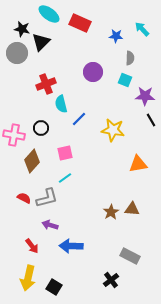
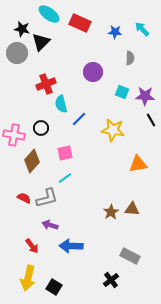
blue star: moved 1 px left, 4 px up
cyan square: moved 3 px left, 12 px down
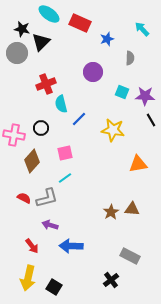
blue star: moved 8 px left, 7 px down; rotated 24 degrees counterclockwise
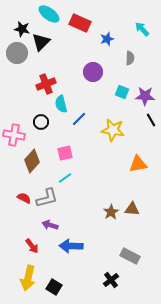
black circle: moved 6 px up
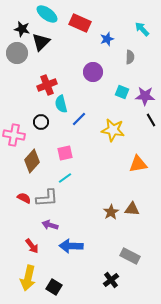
cyan ellipse: moved 2 px left
gray semicircle: moved 1 px up
red cross: moved 1 px right, 1 px down
gray L-shape: rotated 10 degrees clockwise
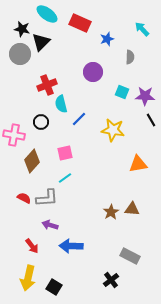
gray circle: moved 3 px right, 1 px down
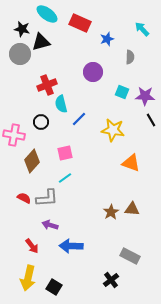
black triangle: rotated 30 degrees clockwise
orange triangle: moved 7 px left, 1 px up; rotated 30 degrees clockwise
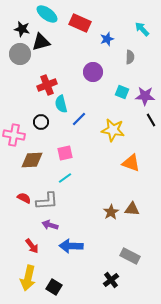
brown diamond: moved 1 px up; rotated 45 degrees clockwise
gray L-shape: moved 3 px down
